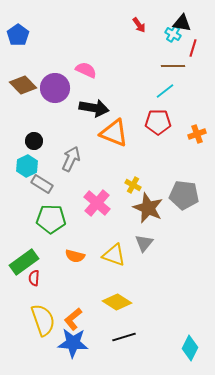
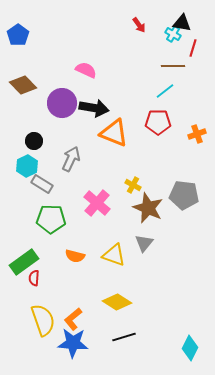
purple circle: moved 7 px right, 15 px down
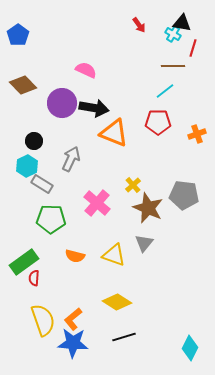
yellow cross: rotated 21 degrees clockwise
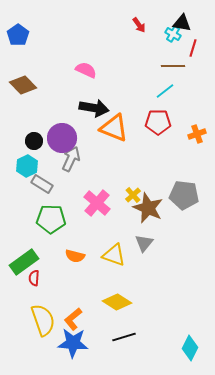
purple circle: moved 35 px down
orange triangle: moved 5 px up
yellow cross: moved 10 px down
